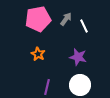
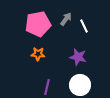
pink pentagon: moved 5 px down
orange star: rotated 24 degrees counterclockwise
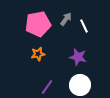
orange star: rotated 16 degrees counterclockwise
purple line: rotated 21 degrees clockwise
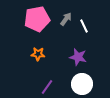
pink pentagon: moved 1 px left, 5 px up
orange star: rotated 16 degrees clockwise
white circle: moved 2 px right, 1 px up
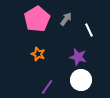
pink pentagon: rotated 20 degrees counterclockwise
white line: moved 5 px right, 4 px down
orange star: rotated 16 degrees clockwise
white circle: moved 1 px left, 4 px up
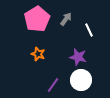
purple line: moved 6 px right, 2 px up
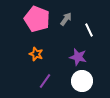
pink pentagon: rotated 20 degrees counterclockwise
orange star: moved 2 px left
white circle: moved 1 px right, 1 px down
purple line: moved 8 px left, 4 px up
